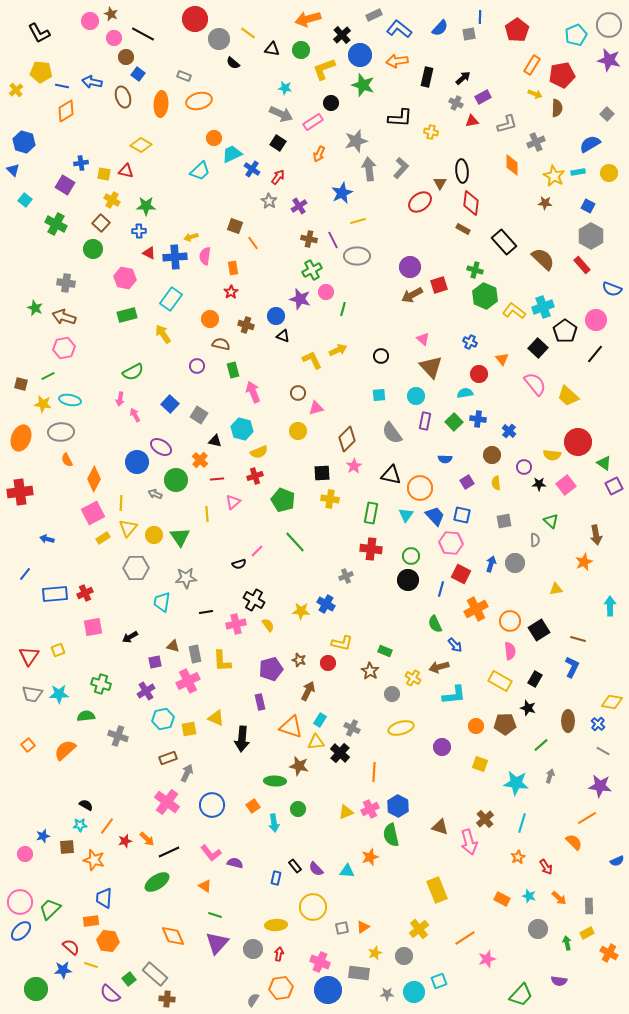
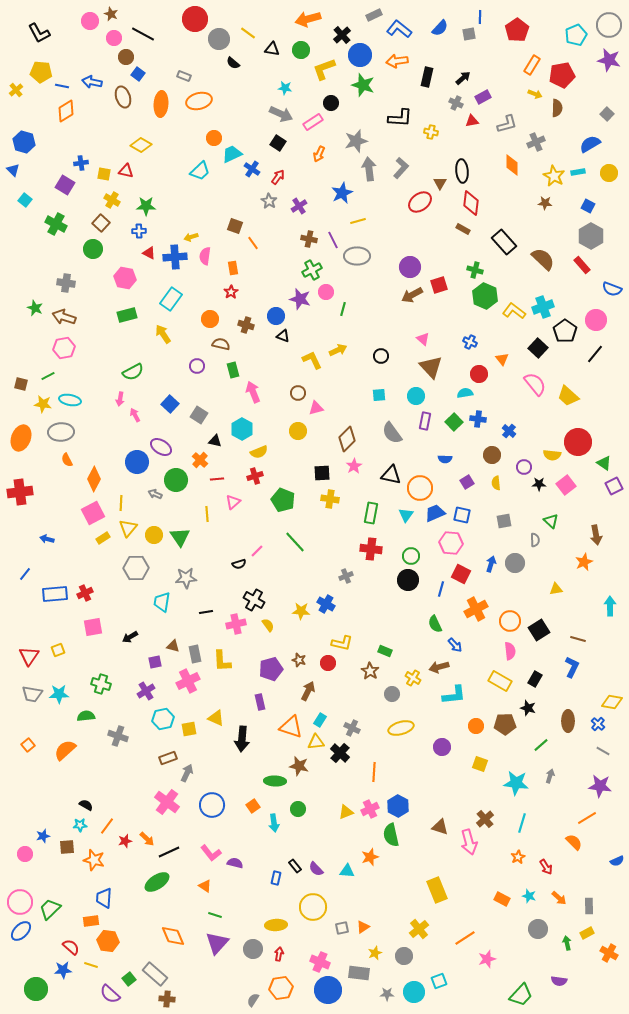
cyan hexagon at (242, 429): rotated 15 degrees clockwise
blue trapezoid at (435, 516): moved 3 px up; rotated 70 degrees counterclockwise
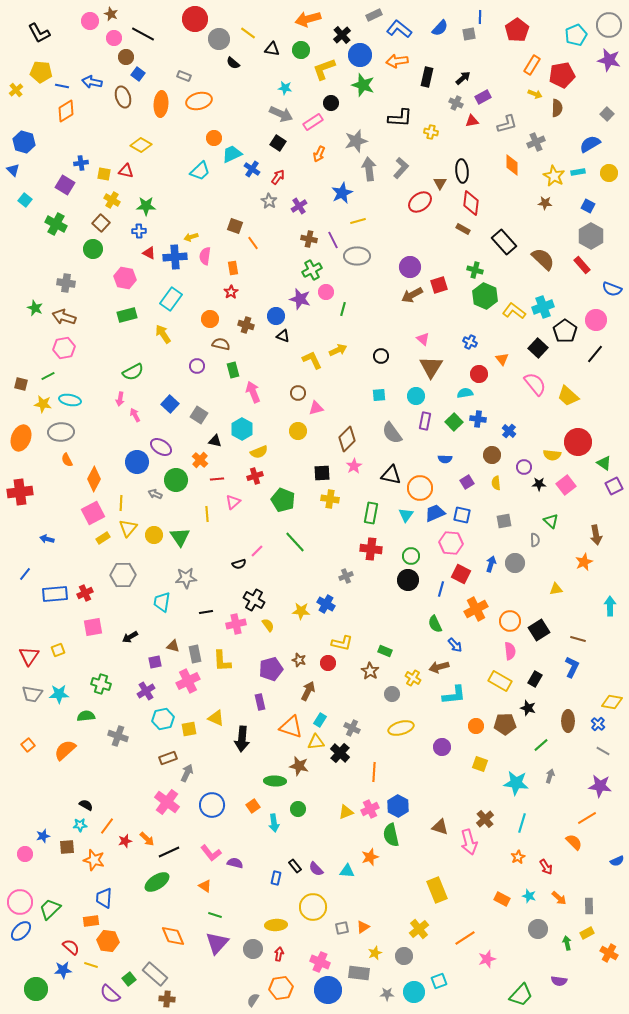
brown triangle at (431, 367): rotated 15 degrees clockwise
gray hexagon at (136, 568): moved 13 px left, 7 px down
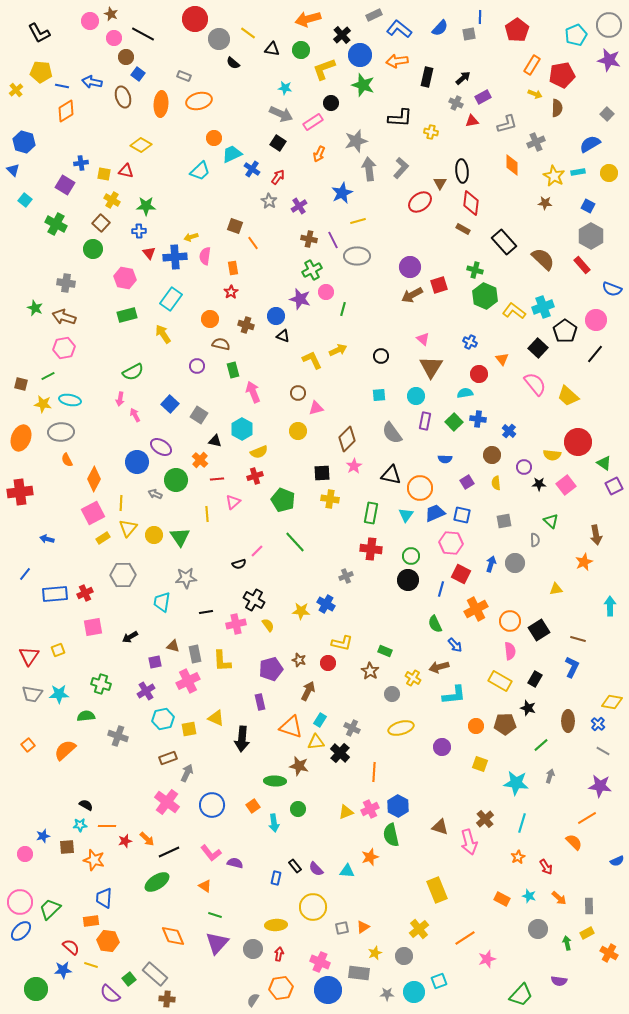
red triangle at (149, 253): rotated 24 degrees clockwise
orange line at (107, 826): rotated 54 degrees clockwise
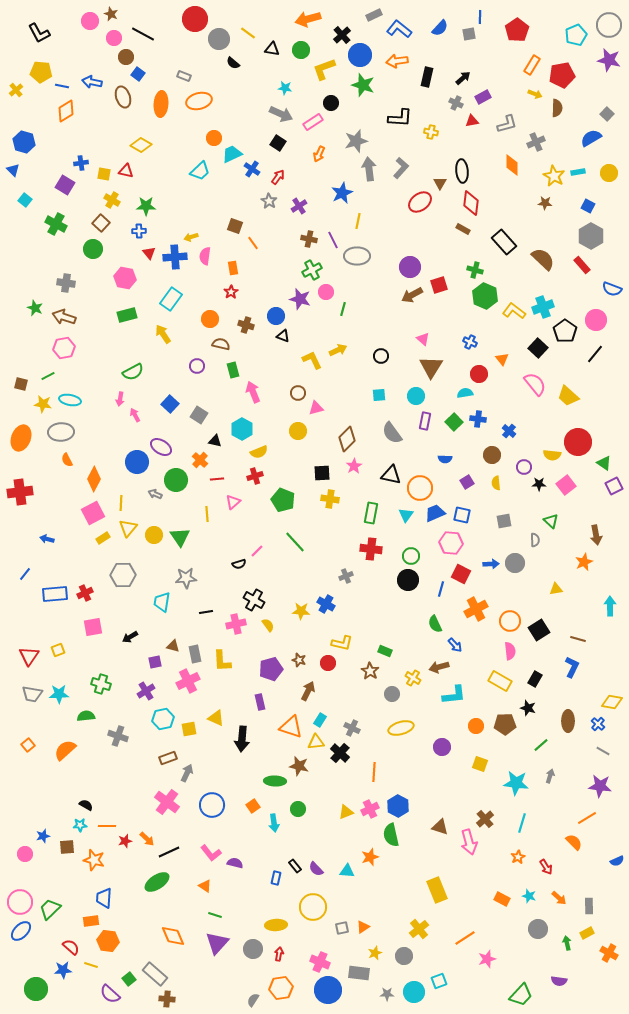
blue semicircle at (590, 144): moved 1 px right, 6 px up
yellow line at (358, 221): rotated 63 degrees counterclockwise
blue arrow at (491, 564): rotated 70 degrees clockwise
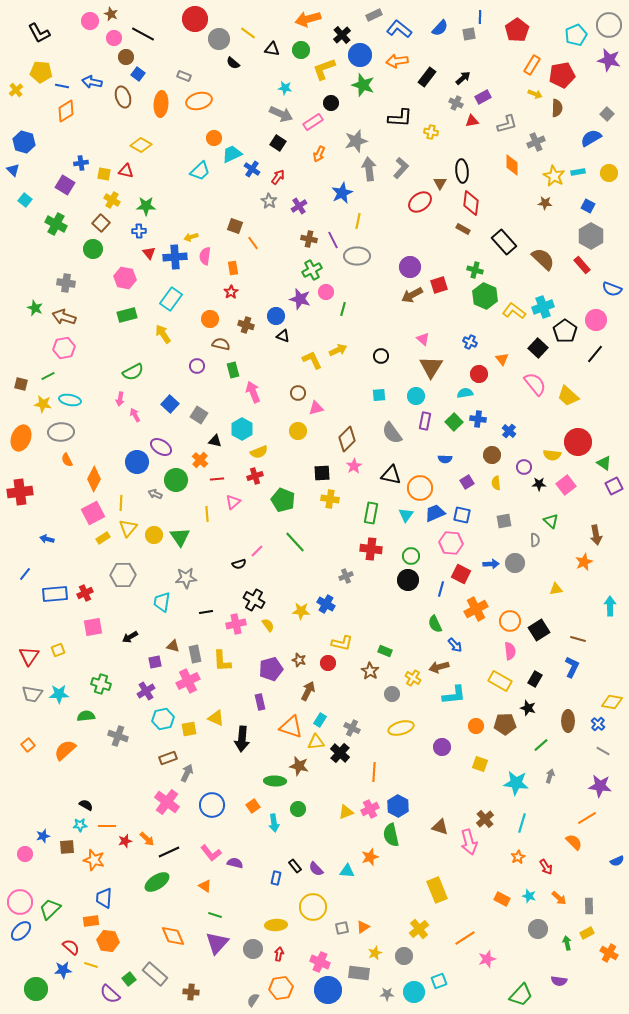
black rectangle at (427, 77): rotated 24 degrees clockwise
brown cross at (167, 999): moved 24 px right, 7 px up
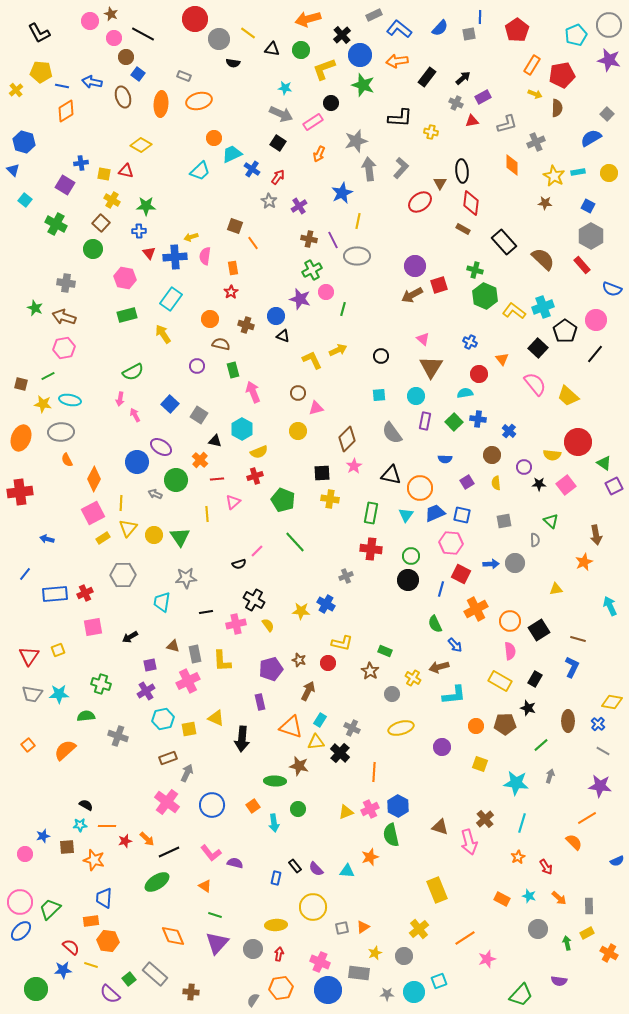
black semicircle at (233, 63): rotated 32 degrees counterclockwise
purple circle at (410, 267): moved 5 px right, 1 px up
cyan arrow at (610, 606): rotated 24 degrees counterclockwise
purple square at (155, 662): moved 5 px left, 3 px down
